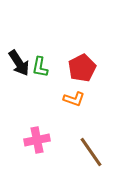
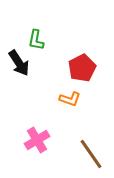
green L-shape: moved 4 px left, 27 px up
orange L-shape: moved 4 px left
pink cross: rotated 20 degrees counterclockwise
brown line: moved 2 px down
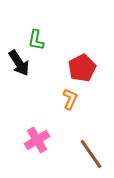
orange L-shape: rotated 85 degrees counterclockwise
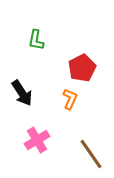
black arrow: moved 3 px right, 30 px down
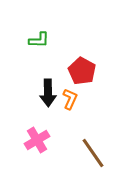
green L-shape: moved 3 px right; rotated 100 degrees counterclockwise
red pentagon: moved 3 px down; rotated 16 degrees counterclockwise
black arrow: moved 26 px right; rotated 32 degrees clockwise
brown line: moved 2 px right, 1 px up
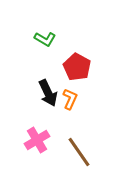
green L-shape: moved 6 px right, 1 px up; rotated 30 degrees clockwise
red pentagon: moved 5 px left, 4 px up
black arrow: rotated 24 degrees counterclockwise
brown line: moved 14 px left, 1 px up
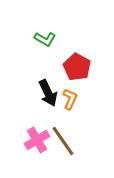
brown line: moved 16 px left, 11 px up
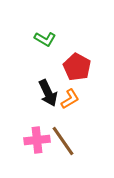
orange L-shape: rotated 35 degrees clockwise
pink cross: rotated 25 degrees clockwise
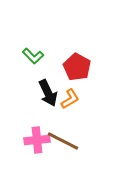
green L-shape: moved 12 px left, 17 px down; rotated 15 degrees clockwise
brown line: rotated 28 degrees counterclockwise
